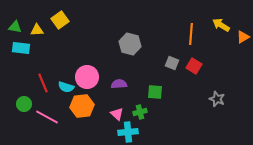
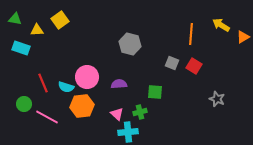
green triangle: moved 8 px up
cyan rectangle: rotated 12 degrees clockwise
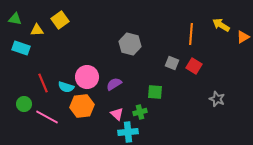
purple semicircle: moved 5 px left; rotated 28 degrees counterclockwise
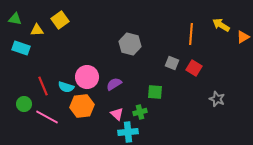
red square: moved 2 px down
red line: moved 3 px down
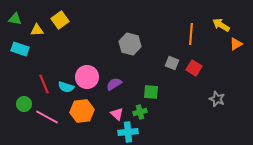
orange triangle: moved 7 px left, 7 px down
cyan rectangle: moved 1 px left, 1 px down
red line: moved 1 px right, 2 px up
green square: moved 4 px left
orange hexagon: moved 5 px down
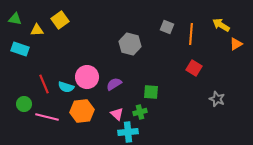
gray square: moved 5 px left, 36 px up
pink line: rotated 15 degrees counterclockwise
